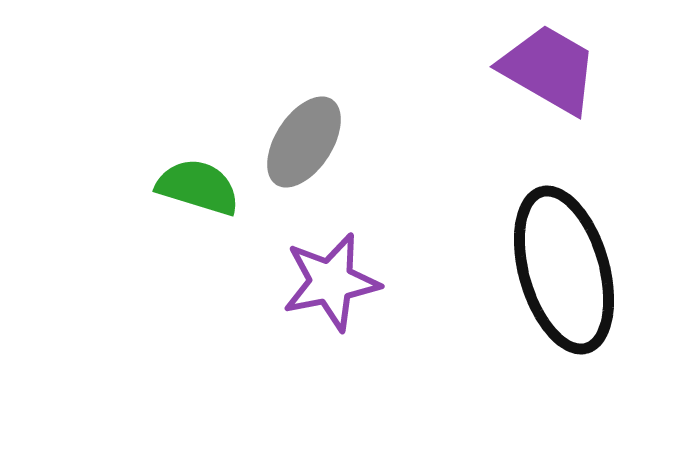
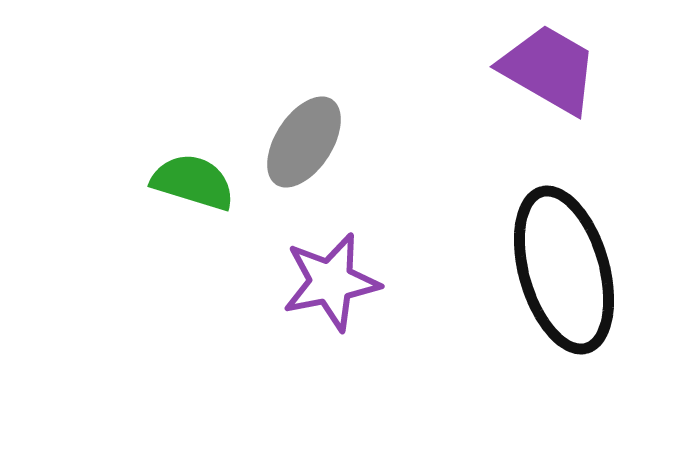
green semicircle: moved 5 px left, 5 px up
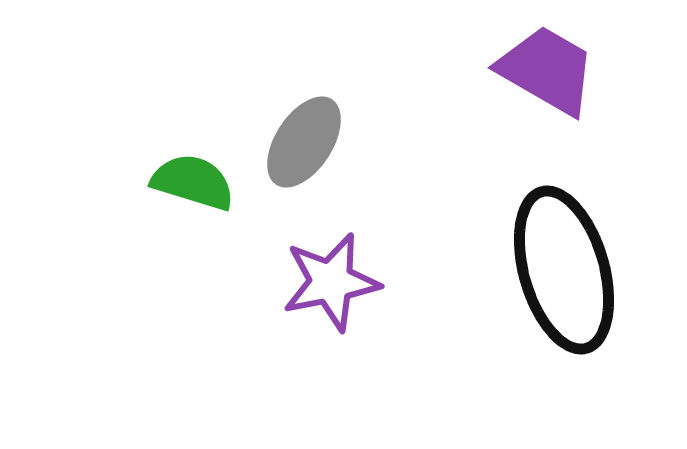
purple trapezoid: moved 2 px left, 1 px down
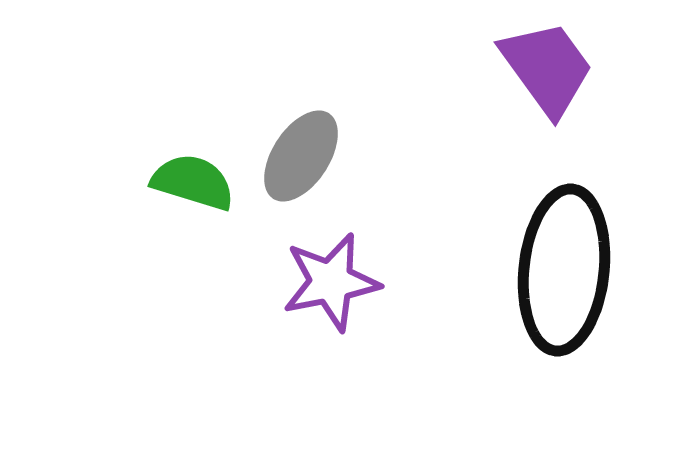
purple trapezoid: moved 2 px up; rotated 24 degrees clockwise
gray ellipse: moved 3 px left, 14 px down
black ellipse: rotated 22 degrees clockwise
